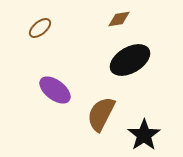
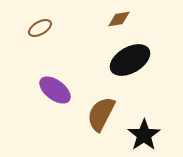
brown ellipse: rotated 10 degrees clockwise
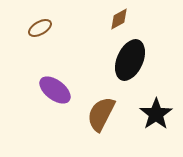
brown diamond: rotated 20 degrees counterclockwise
black ellipse: rotated 36 degrees counterclockwise
black star: moved 12 px right, 21 px up
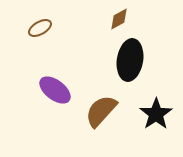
black ellipse: rotated 15 degrees counterclockwise
brown semicircle: moved 3 px up; rotated 15 degrees clockwise
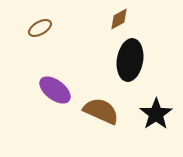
brown semicircle: rotated 72 degrees clockwise
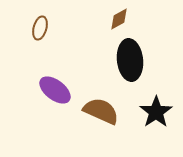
brown ellipse: rotated 45 degrees counterclockwise
black ellipse: rotated 15 degrees counterclockwise
black star: moved 2 px up
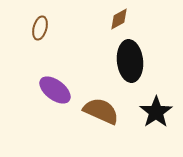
black ellipse: moved 1 px down
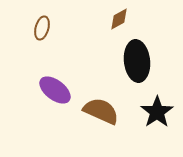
brown ellipse: moved 2 px right
black ellipse: moved 7 px right
black star: moved 1 px right
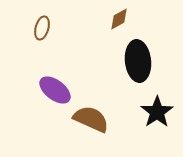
black ellipse: moved 1 px right
brown semicircle: moved 10 px left, 8 px down
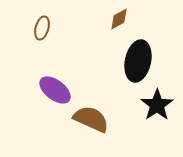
black ellipse: rotated 18 degrees clockwise
black star: moved 7 px up
